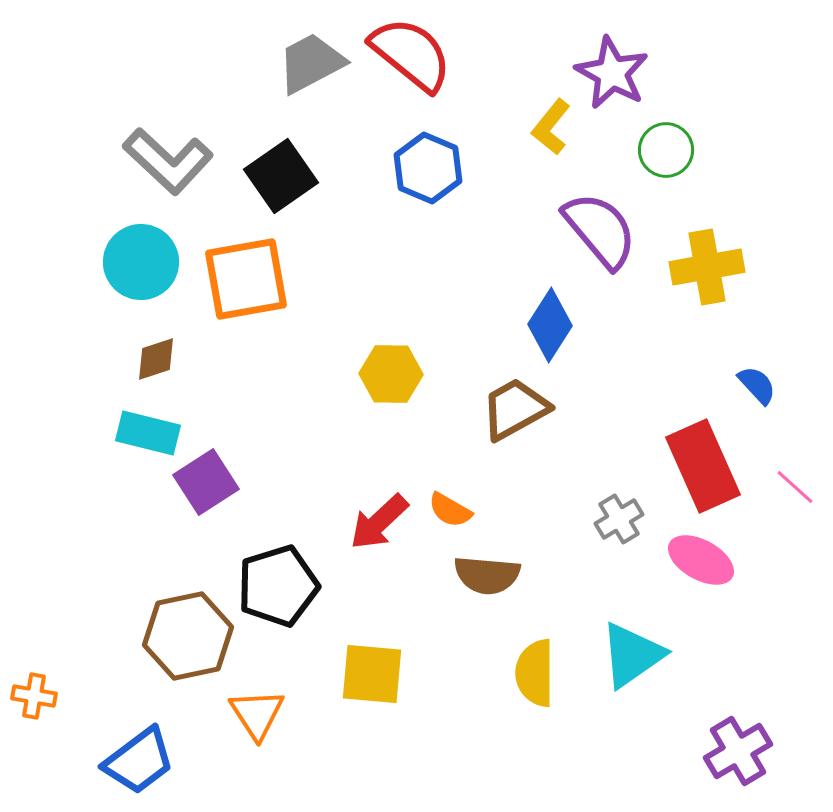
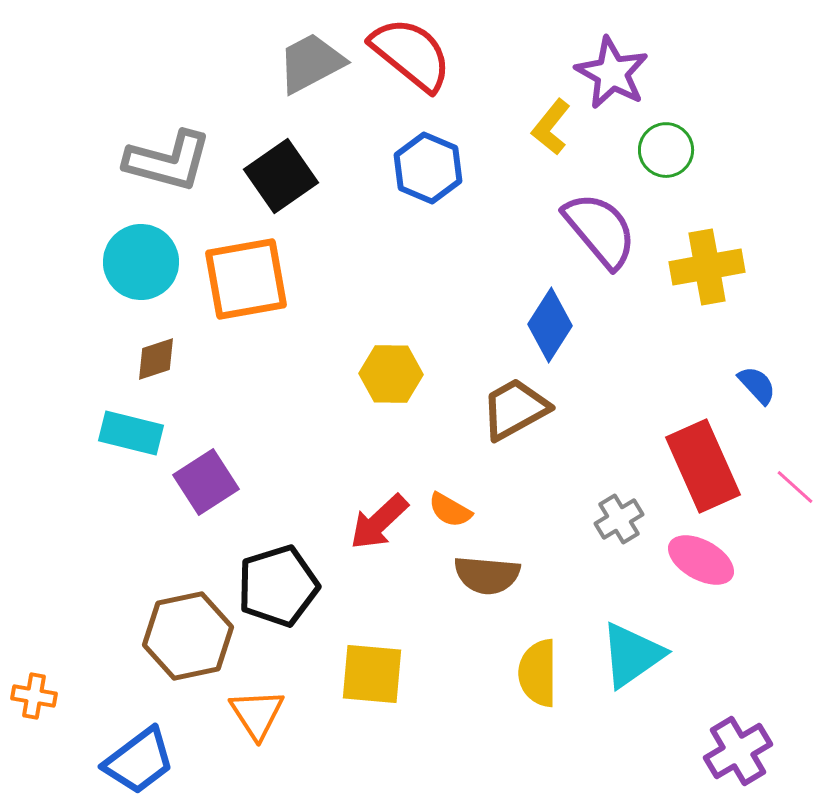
gray L-shape: rotated 28 degrees counterclockwise
cyan rectangle: moved 17 px left
yellow semicircle: moved 3 px right
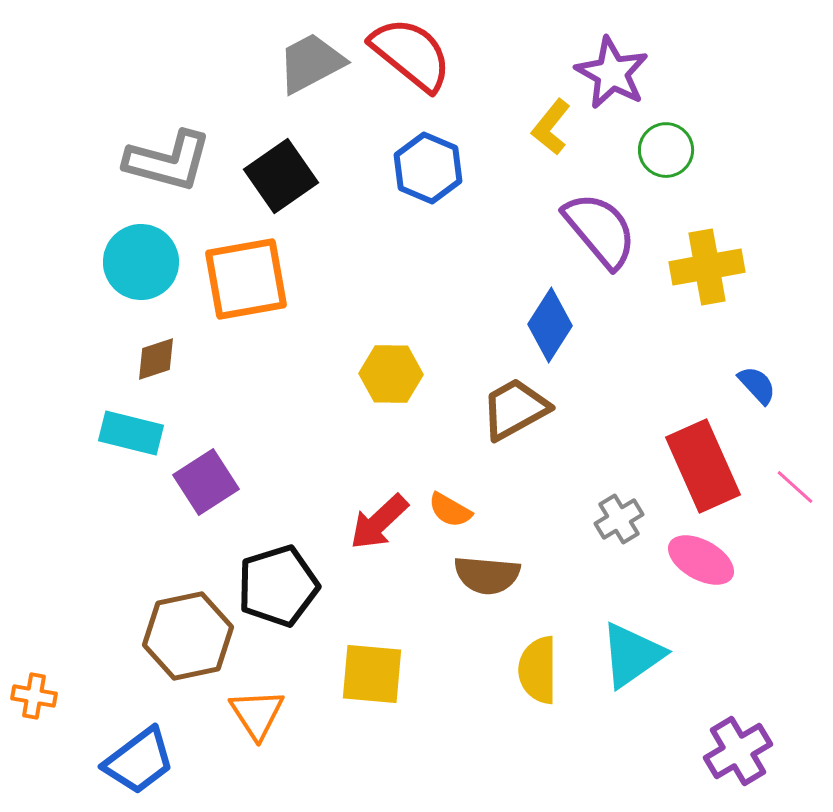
yellow semicircle: moved 3 px up
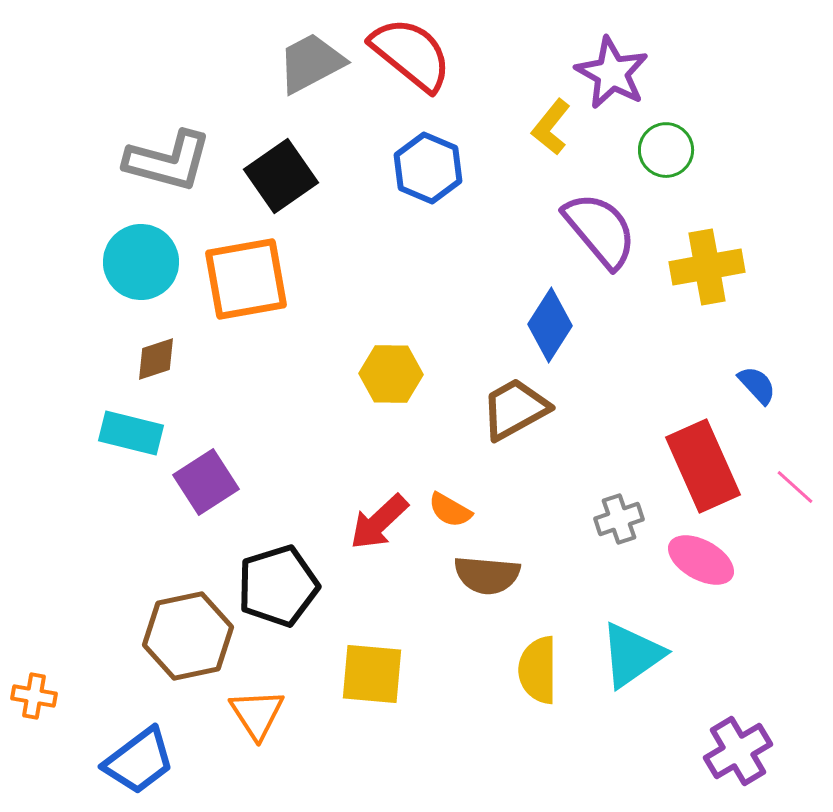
gray cross: rotated 12 degrees clockwise
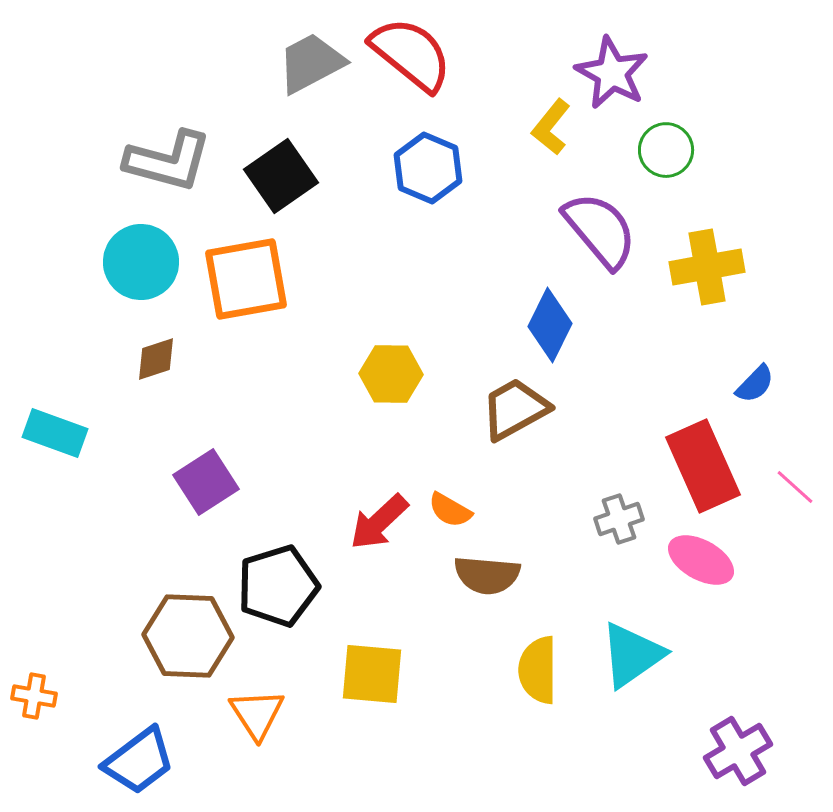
blue diamond: rotated 6 degrees counterclockwise
blue semicircle: moved 2 px left, 1 px up; rotated 87 degrees clockwise
cyan rectangle: moved 76 px left; rotated 6 degrees clockwise
brown hexagon: rotated 14 degrees clockwise
